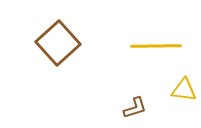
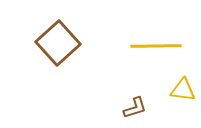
yellow triangle: moved 1 px left
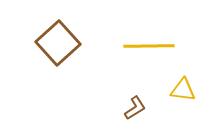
yellow line: moved 7 px left
brown L-shape: rotated 15 degrees counterclockwise
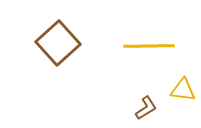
brown L-shape: moved 11 px right
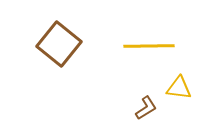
brown square: moved 1 px right, 1 px down; rotated 9 degrees counterclockwise
yellow triangle: moved 4 px left, 2 px up
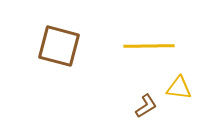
brown square: moved 2 px down; rotated 24 degrees counterclockwise
brown L-shape: moved 2 px up
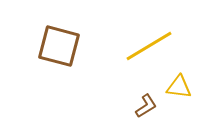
yellow line: rotated 30 degrees counterclockwise
yellow triangle: moved 1 px up
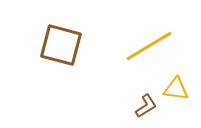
brown square: moved 2 px right, 1 px up
yellow triangle: moved 3 px left, 2 px down
